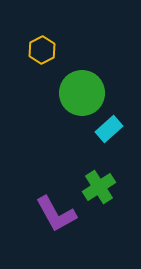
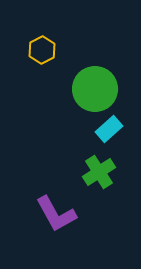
green circle: moved 13 px right, 4 px up
green cross: moved 15 px up
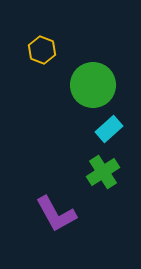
yellow hexagon: rotated 12 degrees counterclockwise
green circle: moved 2 px left, 4 px up
green cross: moved 4 px right
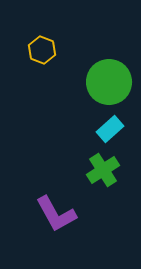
green circle: moved 16 px right, 3 px up
cyan rectangle: moved 1 px right
green cross: moved 2 px up
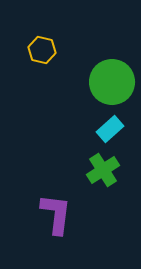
yellow hexagon: rotated 8 degrees counterclockwise
green circle: moved 3 px right
purple L-shape: rotated 144 degrees counterclockwise
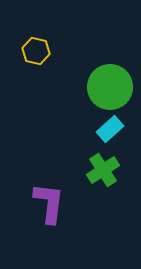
yellow hexagon: moved 6 px left, 1 px down
green circle: moved 2 px left, 5 px down
purple L-shape: moved 7 px left, 11 px up
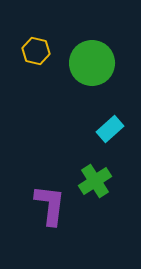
green circle: moved 18 px left, 24 px up
green cross: moved 8 px left, 11 px down
purple L-shape: moved 1 px right, 2 px down
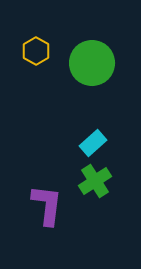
yellow hexagon: rotated 16 degrees clockwise
cyan rectangle: moved 17 px left, 14 px down
purple L-shape: moved 3 px left
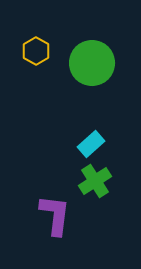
cyan rectangle: moved 2 px left, 1 px down
purple L-shape: moved 8 px right, 10 px down
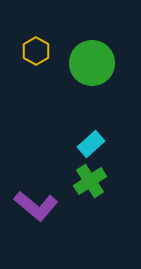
green cross: moved 5 px left
purple L-shape: moved 19 px left, 9 px up; rotated 123 degrees clockwise
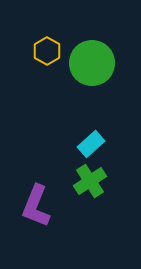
yellow hexagon: moved 11 px right
purple L-shape: rotated 72 degrees clockwise
